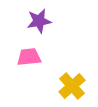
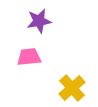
yellow cross: moved 2 px down
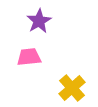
purple star: rotated 20 degrees counterclockwise
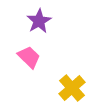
pink trapezoid: rotated 50 degrees clockwise
